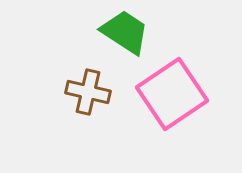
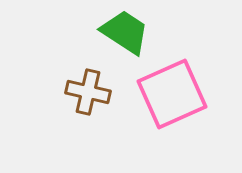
pink square: rotated 10 degrees clockwise
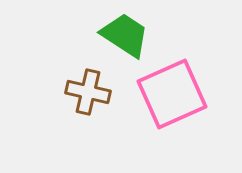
green trapezoid: moved 3 px down
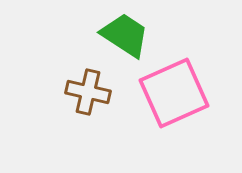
pink square: moved 2 px right, 1 px up
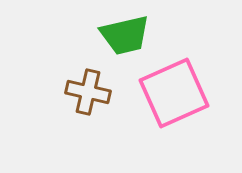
green trapezoid: rotated 134 degrees clockwise
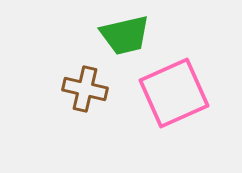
brown cross: moved 3 px left, 3 px up
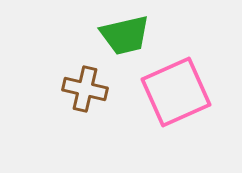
pink square: moved 2 px right, 1 px up
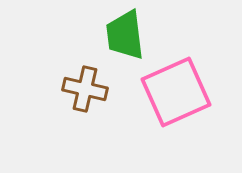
green trapezoid: rotated 96 degrees clockwise
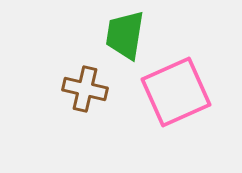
green trapezoid: rotated 16 degrees clockwise
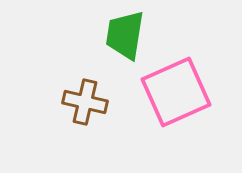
brown cross: moved 13 px down
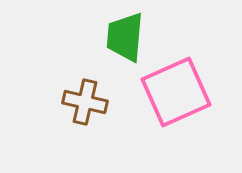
green trapezoid: moved 2 px down; rotated 4 degrees counterclockwise
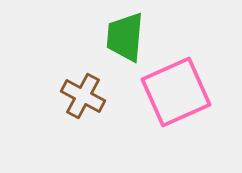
brown cross: moved 2 px left, 6 px up; rotated 15 degrees clockwise
